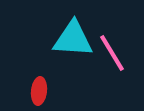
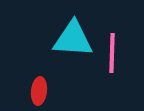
pink line: rotated 33 degrees clockwise
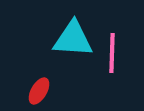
red ellipse: rotated 24 degrees clockwise
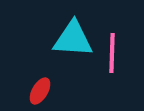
red ellipse: moved 1 px right
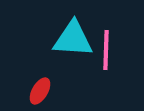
pink line: moved 6 px left, 3 px up
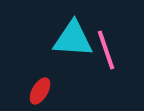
pink line: rotated 21 degrees counterclockwise
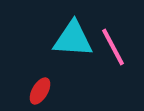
pink line: moved 7 px right, 3 px up; rotated 9 degrees counterclockwise
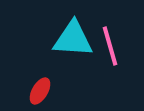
pink line: moved 3 px left, 1 px up; rotated 12 degrees clockwise
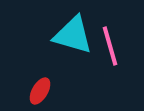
cyan triangle: moved 4 px up; rotated 12 degrees clockwise
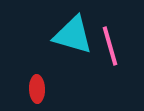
red ellipse: moved 3 px left, 2 px up; rotated 32 degrees counterclockwise
